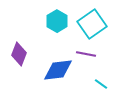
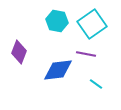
cyan hexagon: rotated 20 degrees counterclockwise
purple diamond: moved 2 px up
cyan line: moved 5 px left
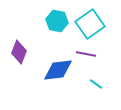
cyan square: moved 2 px left
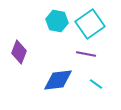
blue diamond: moved 10 px down
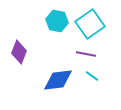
cyan line: moved 4 px left, 8 px up
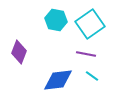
cyan hexagon: moved 1 px left, 1 px up
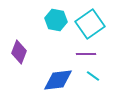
purple line: rotated 12 degrees counterclockwise
cyan line: moved 1 px right
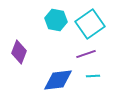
purple line: rotated 18 degrees counterclockwise
cyan line: rotated 40 degrees counterclockwise
